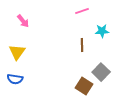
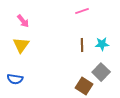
cyan star: moved 13 px down
yellow triangle: moved 4 px right, 7 px up
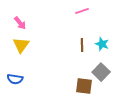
pink arrow: moved 3 px left, 2 px down
cyan star: rotated 24 degrees clockwise
brown square: rotated 24 degrees counterclockwise
